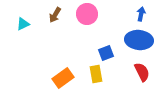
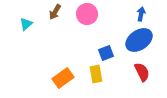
brown arrow: moved 3 px up
cyan triangle: moved 3 px right; rotated 16 degrees counterclockwise
blue ellipse: rotated 40 degrees counterclockwise
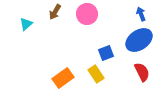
blue arrow: rotated 32 degrees counterclockwise
yellow rectangle: rotated 24 degrees counterclockwise
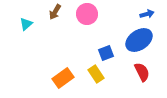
blue arrow: moved 6 px right; rotated 96 degrees clockwise
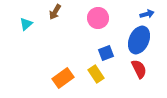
pink circle: moved 11 px right, 4 px down
blue ellipse: rotated 32 degrees counterclockwise
red semicircle: moved 3 px left, 3 px up
